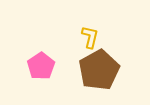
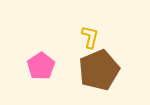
brown pentagon: rotated 6 degrees clockwise
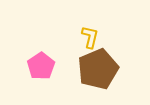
brown pentagon: moved 1 px left, 1 px up
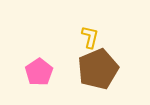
pink pentagon: moved 2 px left, 6 px down
